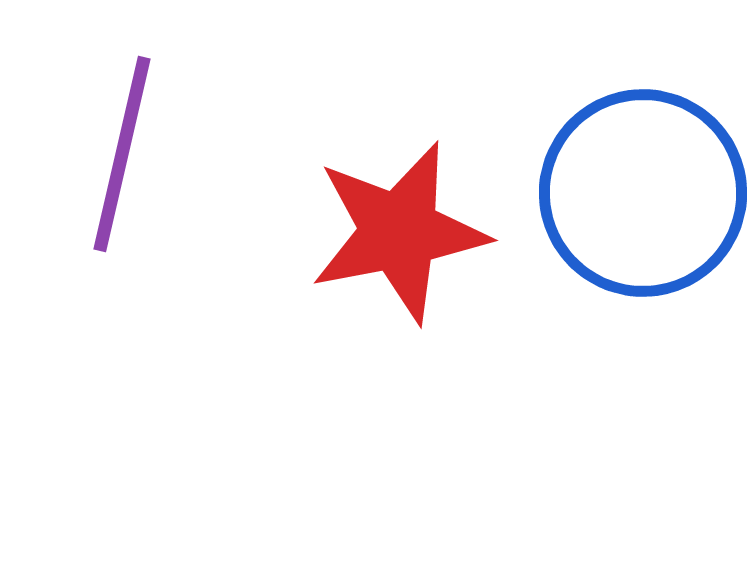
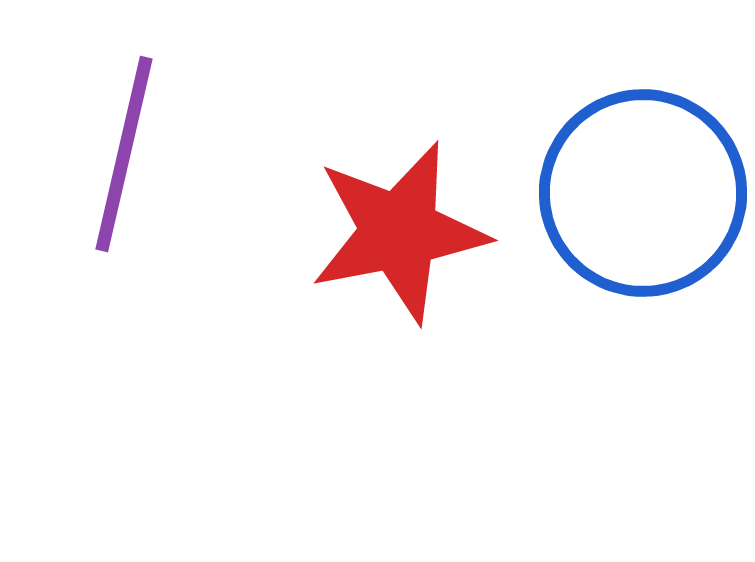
purple line: moved 2 px right
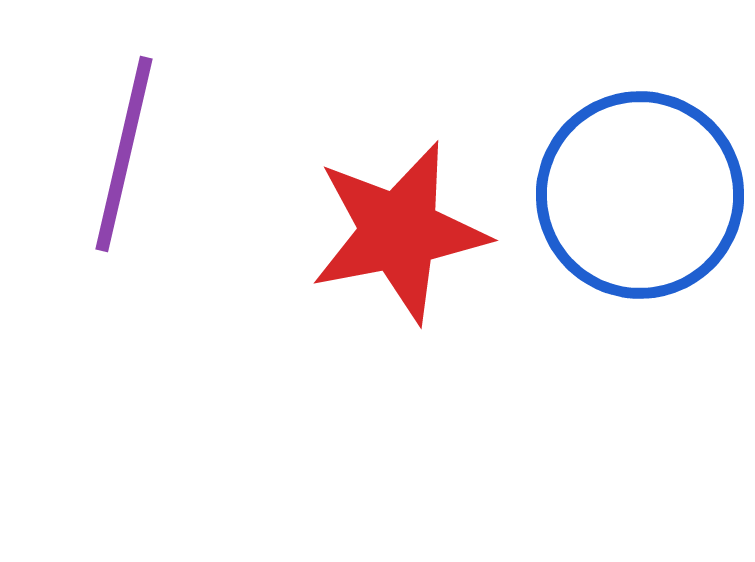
blue circle: moved 3 px left, 2 px down
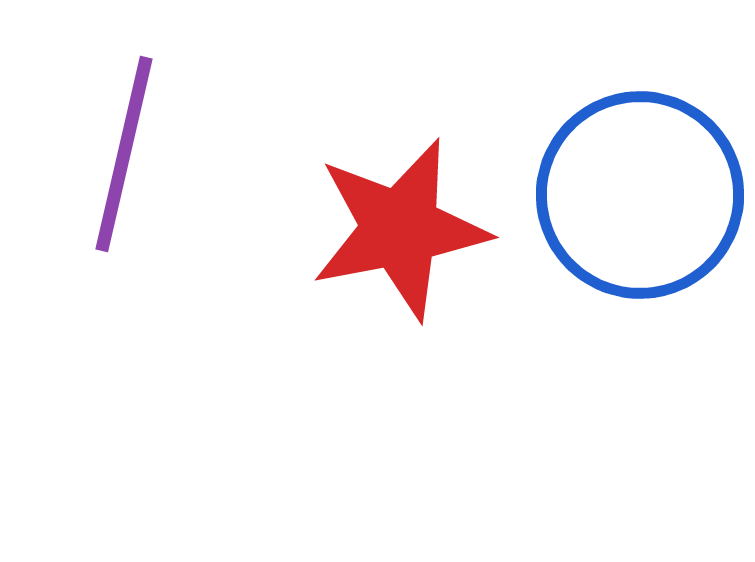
red star: moved 1 px right, 3 px up
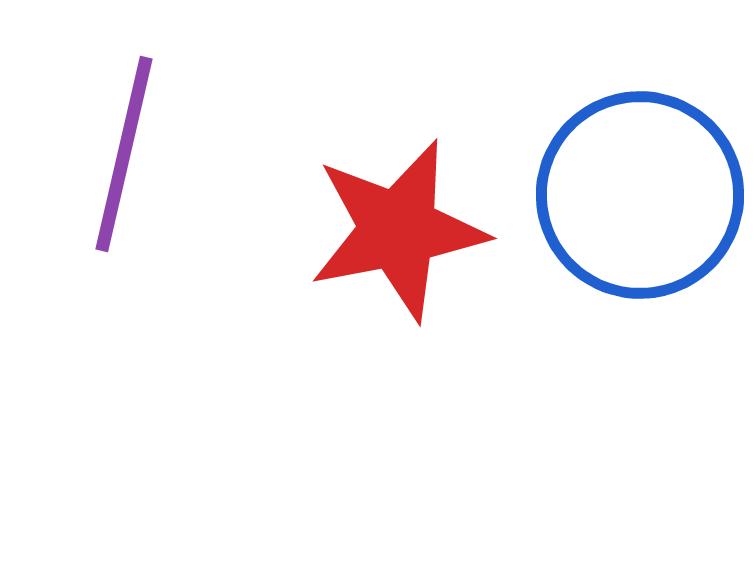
red star: moved 2 px left, 1 px down
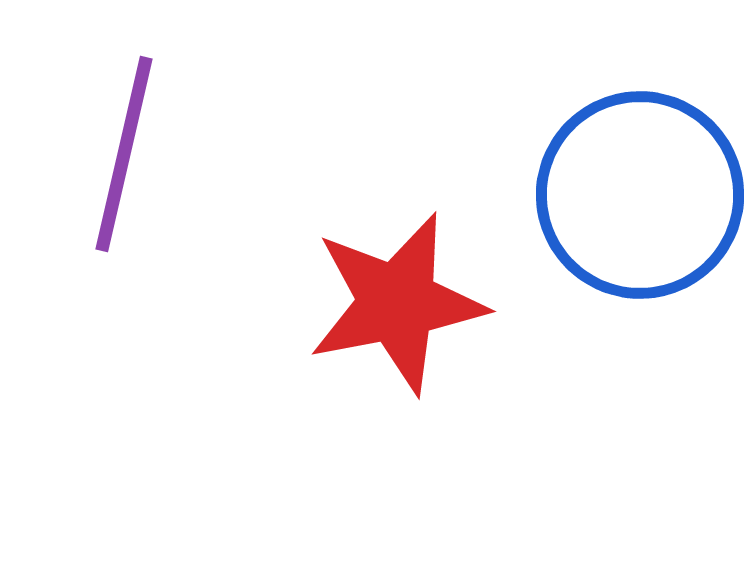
red star: moved 1 px left, 73 px down
